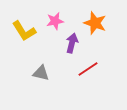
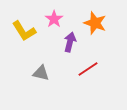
pink star: moved 1 px left, 2 px up; rotated 24 degrees counterclockwise
purple arrow: moved 2 px left, 1 px up
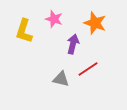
pink star: rotated 18 degrees counterclockwise
yellow L-shape: rotated 50 degrees clockwise
purple arrow: moved 3 px right, 2 px down
gray triangle: moved 20 px right, 6 px down
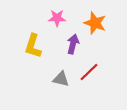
pink star: moved 3 px right, 1 px up; rotated 18 degrees counterclockwise
yellow L-shape: moved 9 px right, 15 px down
red line: moved 1 px right, 3 px down; rotated 10 degrees counterclockwise
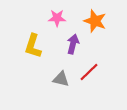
orange star: moved 2 px up
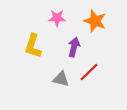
purple arrow: moved 1 px right, 3 px down
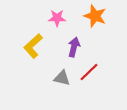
orange star: moved 5 px up
yellow L-shape: rotated 30 degrees clockwise
gray triangle: moved 1 px right, 1 px up
